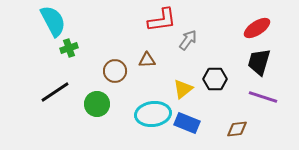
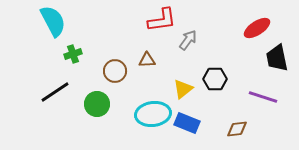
green cross: moved 4 px right, 6 px down
black trapezoid: moved 18 px right, 4 px up; rotated 28 degrees counterclockwise
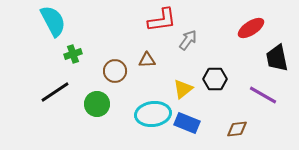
red ellipse: moved 6 px left
purple line: moved 2 px up; rotated 12 degrees clockwise
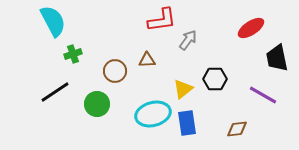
cyan ellipse: rotated 8 degrees counterclockwise
blue rectangle: rotated 60 degrees clockwise
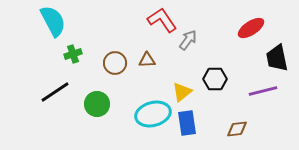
red L-shape: rotated 116 degrees counterclockwise
brown circle: moved 8 px up
yellow triangle: moved 1 px left, 3 px down
purple line: moved 4 px up; rotated 44 degrees counterclockwise
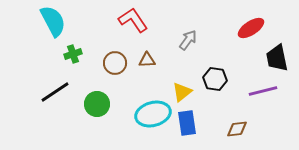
red L-shape: moved 29 px left
black hexagon: rotated 10 degrees clockwise
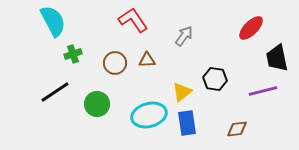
red ellipse: rotated 12 degrees counterclockwise
gray arrow: moved 4 px left, 4 px up
cyan ellipse: moved 4 px left, 1 px down
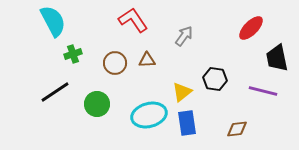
purple line: rotated 28 degrees clockwise
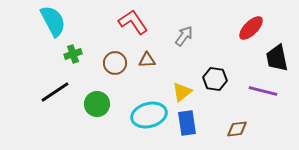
red L-shape: moved 2 px down
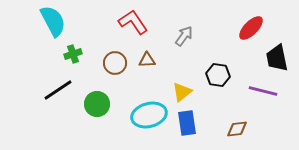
black hexagon: moved 3 px right, 4 px up
black line: moved 3 px right, 2 px up
